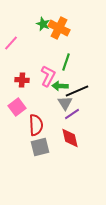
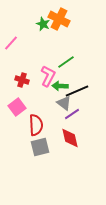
orange cross: moved 9 px up
green line: rotated 36 degrees clockwise
red cross: rotated 16 degrees clockwise
gray triangle: moved 1 px left; rotated 21 degrees counterclockwise
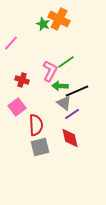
pink L-shape: moved 2 px right, 5 px up
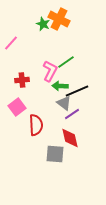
red cross: rotated 24 degrees counterclockwise
gray square: moved 15 px right, 7 px down; rotated 18 degrees clockwise
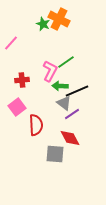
red diamond: rotated 15 degrees counterclockwise
